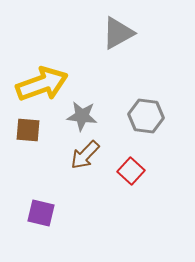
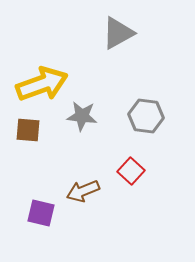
brown arrow: moved 2 px left, 36 px down; rotated 24 degrees clockwise
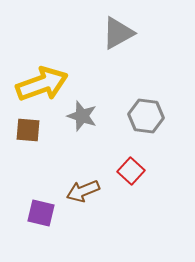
gray star: rotated 12 degrees clockwise
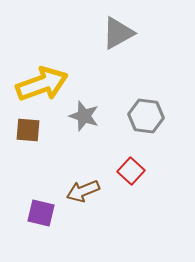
gray star: moved 2 px right
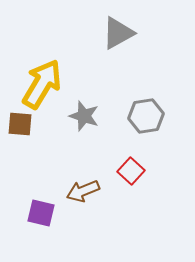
yellow arrow: rotated 39 degrees counterclockwise
gray hexagon: rotated 16 degrees counterclockwise
brown square: moved 8 px left, 6 px up
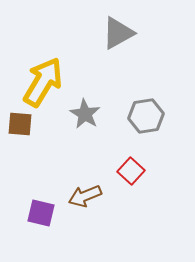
yellow arrow: moved 1 px right, 2 px up
gray star: moved 1 px right, 2 px up; rotated 12 degrees clockwise
brown arrow: moved 2 px right, 5 px down
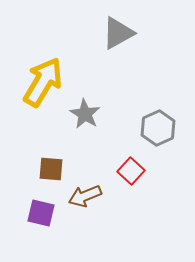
gray hexagon: moved 12 px right, 12 px down; rotated 16 degrees counterclockwise
brown square: moved 31 px right, 45 px down
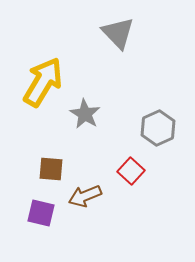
gray triangle: rotated 45 degrees counterclockwise
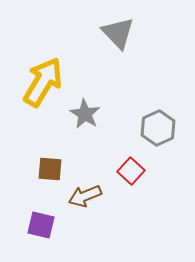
brown square: moved 1 px left
purple square: moved 12 px down
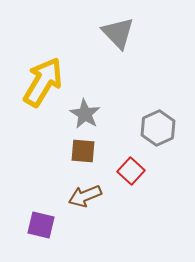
brown square: moved 33 px right, 18 px up
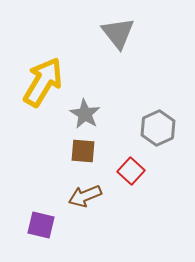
gray triangle: rotated 6 degrees clockwise
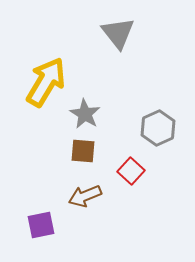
yellow arrow: moved 3 px right
purple square: rotated 24 degrees counterclockwise
